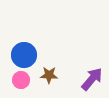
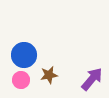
brown star: rotated 12 degrees counterclockwise
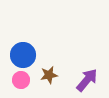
blue circle: moved 1 px left
purple arrow: moved 5 px left, 1 px down
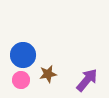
brown star: moved 1 px left, 1 px up
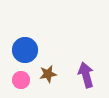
blue circle: moved 2 px right, 5 px up
purple arrow: moved 1 px left, 5 px up; rotated 55 degrees counterclockwise
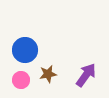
purple arrow: rotated 50 degrees clockwise
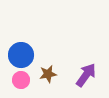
blue circle: moved 4 px left, 5 px down
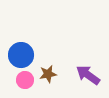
purple arrow: moved 2 px right; rotated 90 degrees counterclockwise
pink circle: moved 4 px right
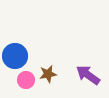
blue circle: moved 6 px left, 1 px down
pink circle: moved 1 px right
